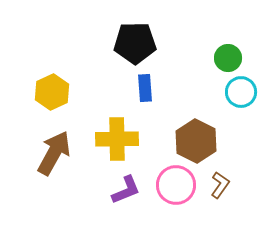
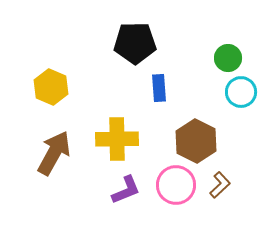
blue rectangle: moved 14 px right
yellow hexagon: moved 1 px left, 5 px up; rotated 12 degrees counterclockwise
brown L-shape: rotated 12 degrees clockwise
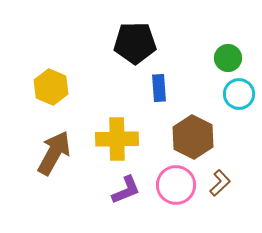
cyan circle: moved 2 px left, 2 px down
brown hexagon: moved 3 px left, 4 px up
brown L-shape: moved 2 px up
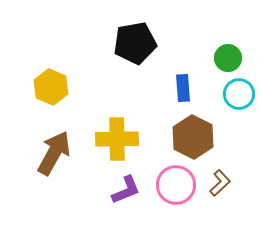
black pentagon: rotated 9 degrees counterclockwise
blue rectangle: moved 24 px right
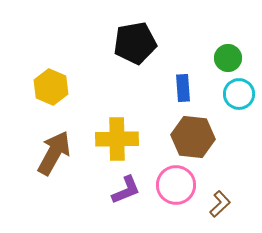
brown hexagon: rotated 21 degrees counterclockwise
brown L-shape: moved 21 px down
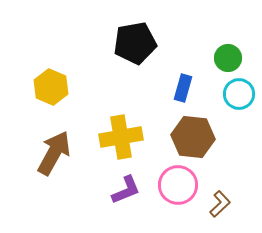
blue rectangle: rotated 20 degrees clockwise
yellow cross: moved 4 px right, 2 px up; rotated 9 degrees counterclockwise
pink circle: moved 2 px right
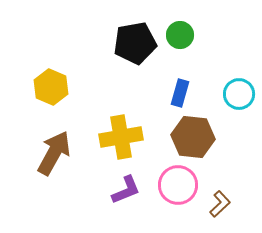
green circle: moved 48 px left, 23 px up
blue rectangle: moved 3 px left, 5 px down
